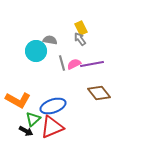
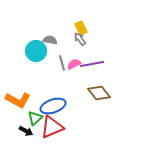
green triangle: moved 2 px right, 1 px up
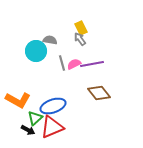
black arrow: moved 2 px right, 1 px up
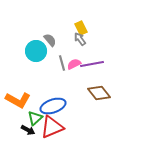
gray semicircle: rotated 40 degrees clockwise
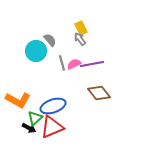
black arrow: moved 1 px right, 2 px up
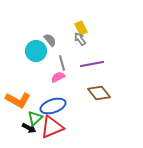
pink semicircle: moved 16 px left, 13 px down
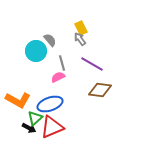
purple line: rotated 40 degrees clockwise
brown diamond: moved 1 px right, 3 px up; rotated 45 degrees counterclockwise
blue ellipse: moved 3 px left, 2 px up
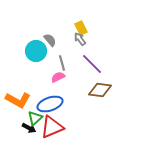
purple line: rotated 15 degrees clockwise
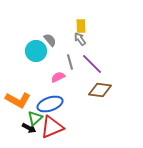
yellow rectangle: moved 2 px up; rotated 24 degrees clockwise
gray line: moved 8 px right, 1 px up
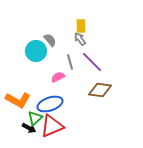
purple line: moved 2 px up
red triangle: moved 1 px up
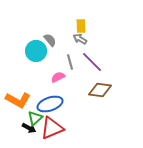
gray arrow: rotated 24 degrees counterclockwise
red triangle: moved 2 px down
